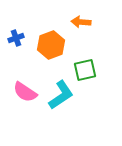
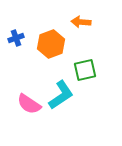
orange hexagon: moved 1 px up
pink semicircle: moved 4 px right, 12 px down
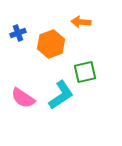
blue cross: moved 2 px right, 5 px up
green square: moved 2 px down
pink semicircle: moved 6 px left, 6 px up
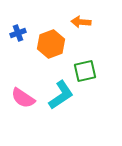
green square: moved 1 px up
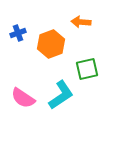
green square: moved 2 px right, 2 px up
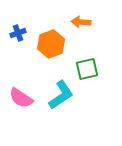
pink semicircle: moved 2 px left
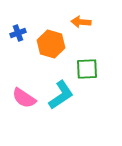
orange hexagon: rotated 24 degrees counterclockwise
green square: rotated 10 degrees clockwise
pink semicircle: moved 3 px right
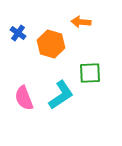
blue cross: rotated 35 degrees counterclockwise
green square: moved 3 px right, 4 px down
pink semicircle: rotated 35 degrees clockwise
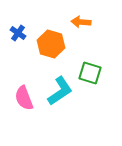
green square: rotated 20 degrees clockwise
cyan L-shape: moved 1 px left, 4 px up
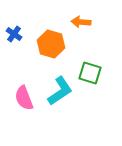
blue cross: moved 4 px left, 1 px down
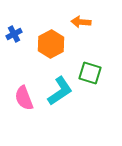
blue cross: rotated 28 degrees clockwise
orange hexagon: rotated 16 degrees clockwise
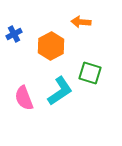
orange hexagon: moved 2 px down
